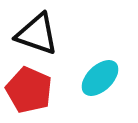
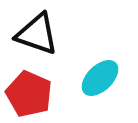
red pentagon: moved 4 px down
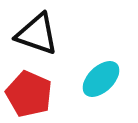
cyan ellipse: moved 1 px right, 1 px down
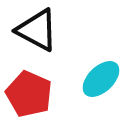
black triangle: moved 4 px up; rotated 9 degrees clockwise
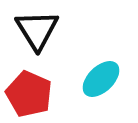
black triangle: rotated 30 degrees clockwise
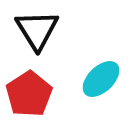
red pentagon: rotated 15 degrees clockwise
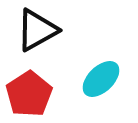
black triangle: rotated 33 degrees clockwise
